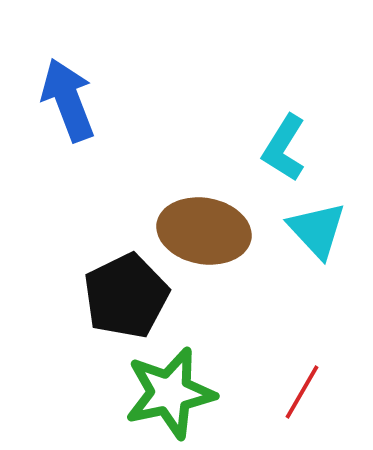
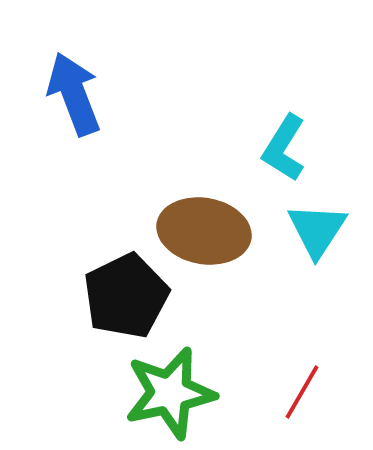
blue arrow: moved 6 px right, 6 px up
cyan triangle: rotated 16 degrees clockwise
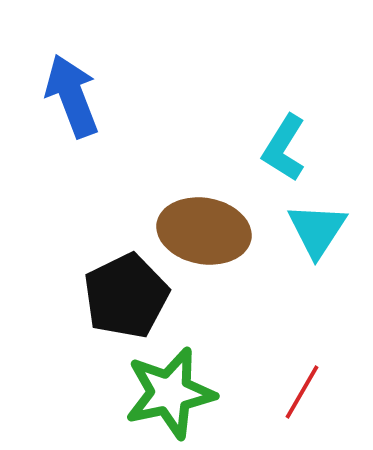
blue arrow: moved 2 px left, 2 px down
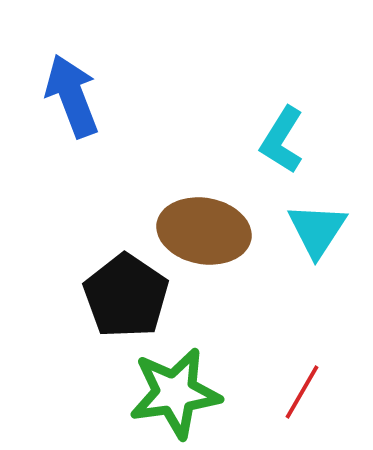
cyan L-shape: moved 2 px left, 8 px up
black pentagon: rotated 12 degrees counterclockwise
green star: moved 5 px right; rotated 4 degrees clockwise
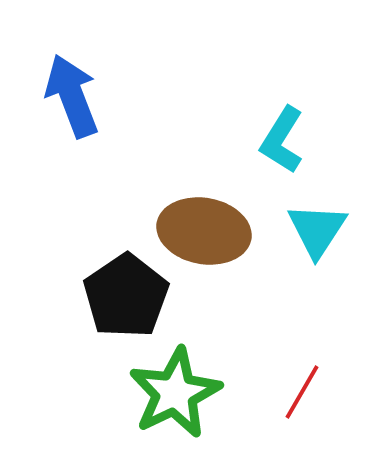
black pentagon: rotated 4 degrees clockwise
green star: rotated 18 degrees counterclockwise
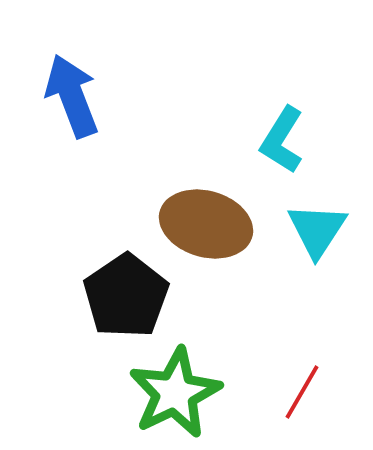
brown ellipse: moved 2 px right, 7 px up; rotated 6 degrees clockwise
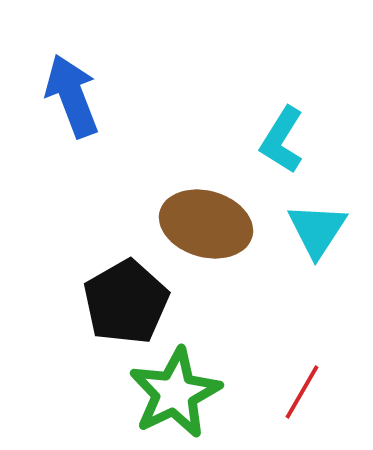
black pentagon: moved 6 px down; rotated 4 degrees clockwise
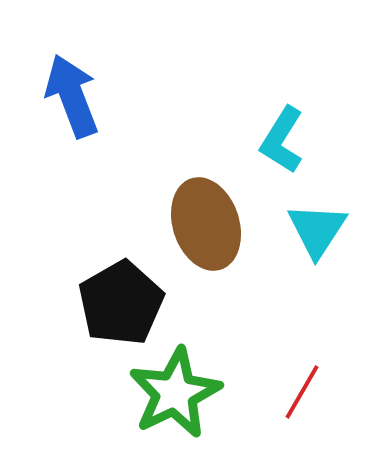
brown ellipse: rotated 56 degrees clockwise
black pentagon: moved 5 px left, 1 px down
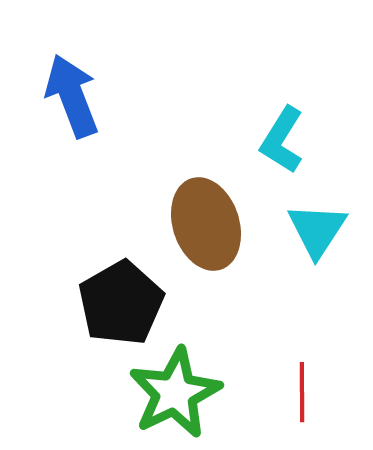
red line: rotated 30 degrees counterclockwise
